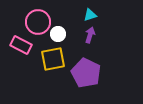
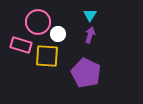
cyan triangle: rotated 40 degrees counterclockwise
pink rectangle: rotated 10 degrees counterclockwise
yellow square: moved 6 px left, 3 px up; rotated 15 degrees clockwise
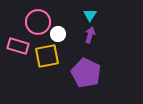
pink rectangle: moved 3 px left, 1 px down
yellow square: rotated 15 degrees counterclockwise
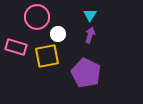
pink circle: moved 1 px left, 5 px up
pink rectangle: moved 2 px left, 1 px down
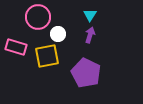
pink circle: moved 1 px right
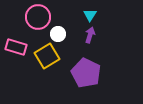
yellow square: rotated 20 degrees counterclockwise
